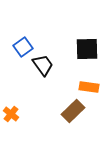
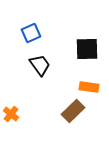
blue square: moved 8 px right, 14 px up; rotated 12 degrees clockwise
black trapezoid: moved 3 px left
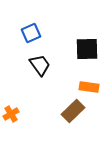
orange cross: rotated 21 degrees clockwise
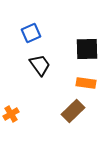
orange rectangle: moved 3 px left, 4 px up
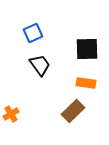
blue square: moved 2 px right
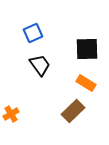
orange rectangle: rotated 24 degrees clockwise
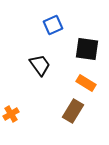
blue square: moved 20 px right, 8 px up
black square: rotated 10 degrees clockwise
brown rectangle: rotated 15 degrees counterclockwise
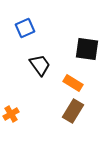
blue square: moved 28 px left, 3 px down
orange rectangle: moved 13 px left
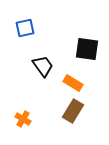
blue square: rotated 12 degrees clockwise
black trapezoid: moved 3 px right, 1 px down
orange cross: moved 12 px right, 5 px down; rotated 28 degrees counterclockwise
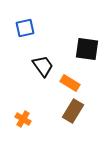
orange rectangle: moved 3 px left
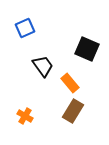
blue square: rotated 12 degrees counterclockwise
black square: rotated 15 degrees clockwise
orange rectangle: rotated 18 degrees clockwise
orange cross: moved 2 px right, 3 px up
